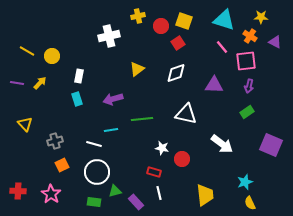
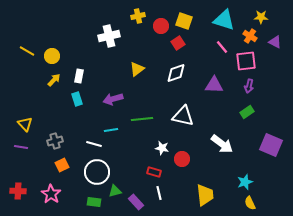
purple line at (17, 83): moved 4 px right, 64 px down
yellow arrow at (40, 83): moved 14 px right, 3 px up
white triangle at (186, 114): moved 3 px left, 2 px down
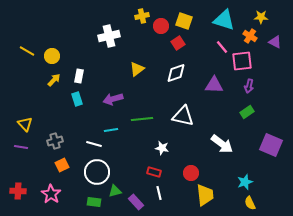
yellow cross at (138, 16): moved 4 px right
pink square at (246, 61): moved 4 px left
red circle at (182, 159): moved 9 px right, 14 px down
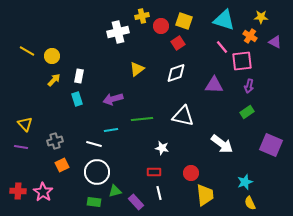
white cross at (109, 36): moved 9 px right, 4 px up
red rectangle at (154, 172): rotated 16 degrees counterclockwise
pink star at (51, 194): moved 8 px left, 2 px up
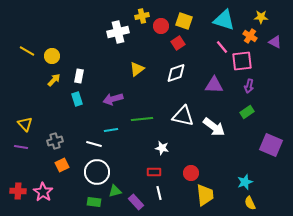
white arrow at (222, 144): moved 8 px left, 17 px up
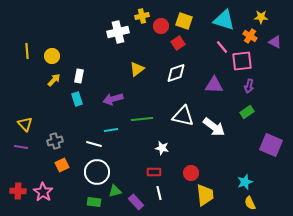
yellow line at (27, 51): rotated 56 degrees clockwise
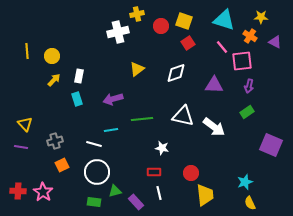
yellow cross at (142, 16): moved 5 px left, 2 px up
red square at (178, 43): moved 10 px right
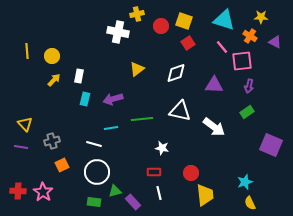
white cross at (118, 32): rotated 25 degrees clockwise
cyan rectangle at (77, 99): moved 8 px right; rotated 32 degrees clockwise
white triangle at (183, 116): moved 3 px left, 5 px up
cyan line at (111, 130): moved 2 px up
gray cross at (55, 141): moved 3 px left
purple rectangle at (136, 202): moved 3 px left
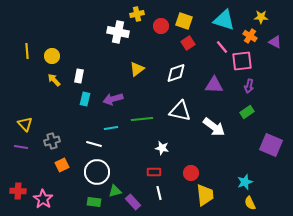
yellow arrow at (54, 80): rotated 88 degrees counterclockwise
pink star at (43, 192): moved 7 px down
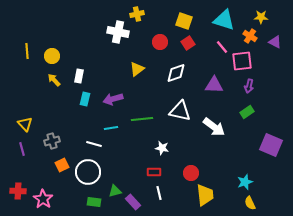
red circle at (161, 26): moved 1 px left, 16 px down
purple line at (21, 147): moved 1 px right, 2 px down; rotated 64 degrees clockwise
white circle at (97, 172): moved 9 px left
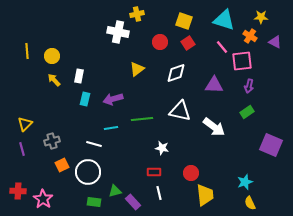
yellow triangle at (25, 124): rotated 28 degrees clockwise
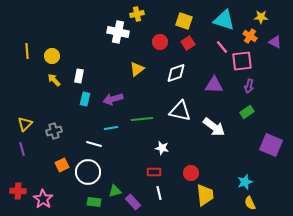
gray cross at (52, 141): moved 2 px right, 10 px up
